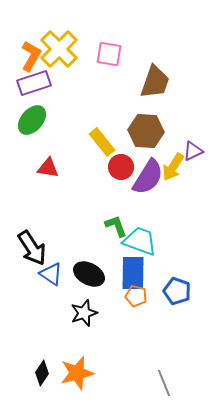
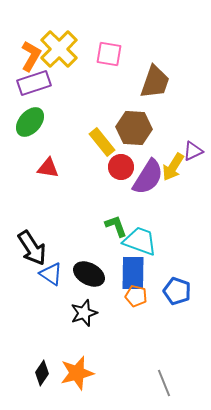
green ellipse: moved 2 px left, 2 px down
brown hexagon: moved 12 px left, 3 px up
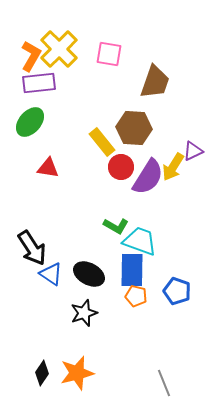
purple rectangle: moved 5 px right; rotated 12 degrees clockwise
green L-shape: rotated 140 degrees clockwise
blue rectangle: moved 1 px left, 3 px up
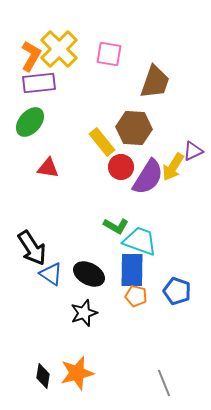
black diamond: moved 1 px right, 3 px down; rotated 25 degrees counterclockwise
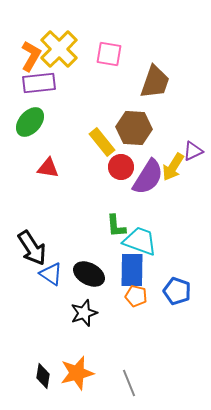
green L-shape: rotated 55 degrees clockwise
gray line: moved 35 px left
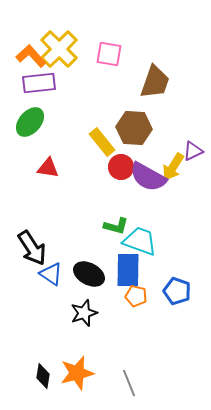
orange L-shape: rotated 72 degrees counterclockwise
purple semicircle: rotated 87 degrees clockwise
green L-shape: rotated 70 degrees counterclockwise
blue rectangle: moved 4 px left
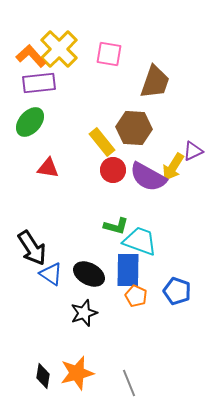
red circle: moved 8 px left, 3 px down
orange pentagon: rotated 10 degrees clockwise
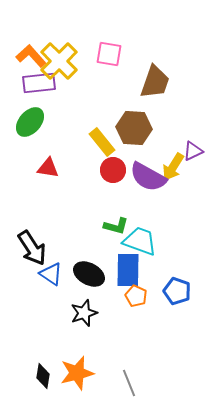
yellow cross: moved 12 px down
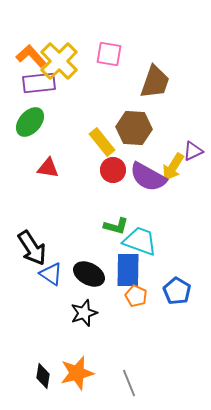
blue pentagon: rotated 12 degrees clockwise
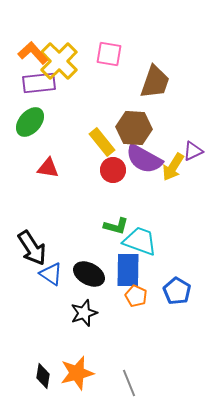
orange L-shape: moved 2 px right, 3 px up
purple semicircle: moved 4 px left, 18 px up
